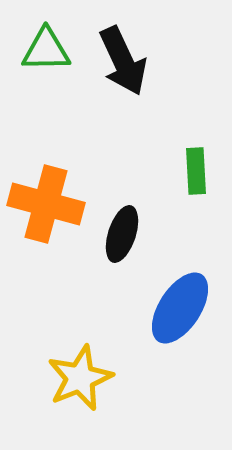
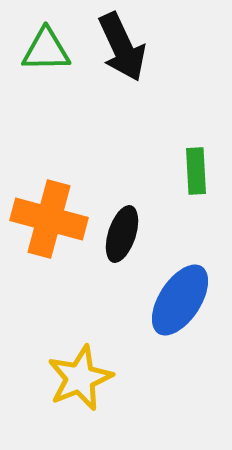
black arrow: moved 1 px left, 14 px up
orange cross: moved 3 px right, 15 px down
blue ellipse: moved 8 px up
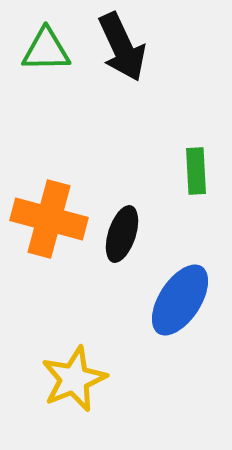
yellow star: moved 6 px left, 1 px down
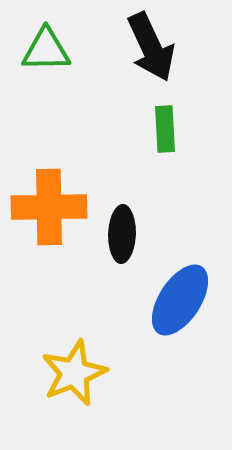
black arrow: moved 29 px right
green rectangle: moved 31 px left, 42 px up
orange cross: moved 12 px up; rotated 16 degrees counterclockwise
black ellipse: rotated 16 degrees counterclockwise
yellow star: moved 6 px up
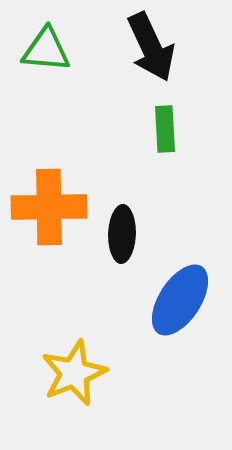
green triangle: rotated 6 degrees clockwise
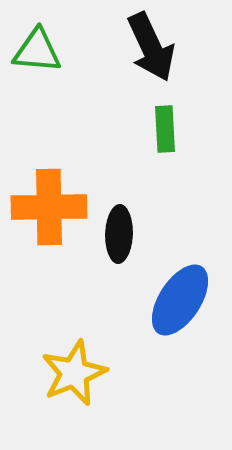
green triangle: moved 9 px left, 1 px down
black ellipse: moved 3 px left
